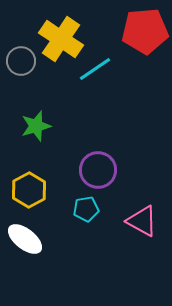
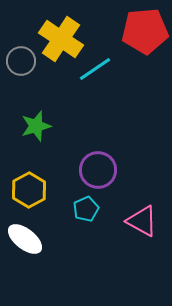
cyan pentagon: rotated 15 degrees counterclockwise
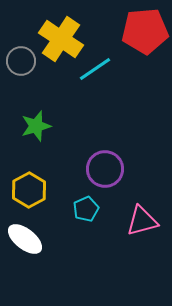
purple circle: moved 7 px right, 1 px up
pink triangle: rotated 44 degrees counterclockwise
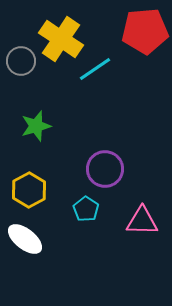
cyan pentagon: rotated 15 degrees counterclockwise
pink triangle: rotated 16 degrees clockwise
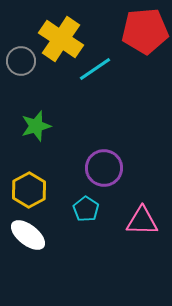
purple circle: moved 1 px left, 1 px up
white ellipse: moved 3 px right, 4 px up
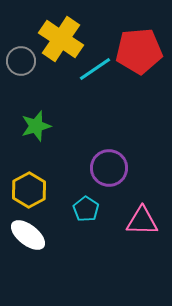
red pentagon: moved 6 px left, 20 px down
purple circle: moved 5 px right
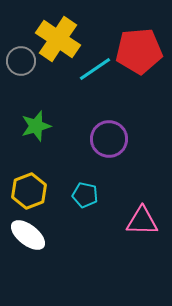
yellow cross: moved 3 px left
purple circle: moved 29 px up
yellow hexagon: moved 1 px down; rotated 8 degrees clockwise
cyan pentagon: moved 1 px left, 14 px up; rotated 20 degrees counterclockwise
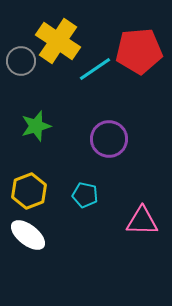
yellow cross: moved 2 px down
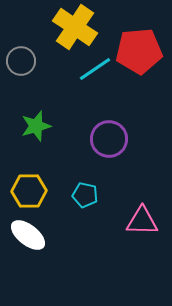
yellow cross: moved 17 px right, 14 px up
yellow hexagon: rotated 20 degrees clockwise
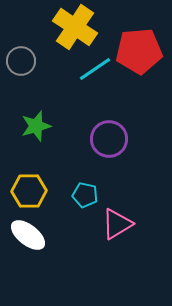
pink triangle: moved 25 px left, 3 px down; rotated 32 degrees counterclockwise
